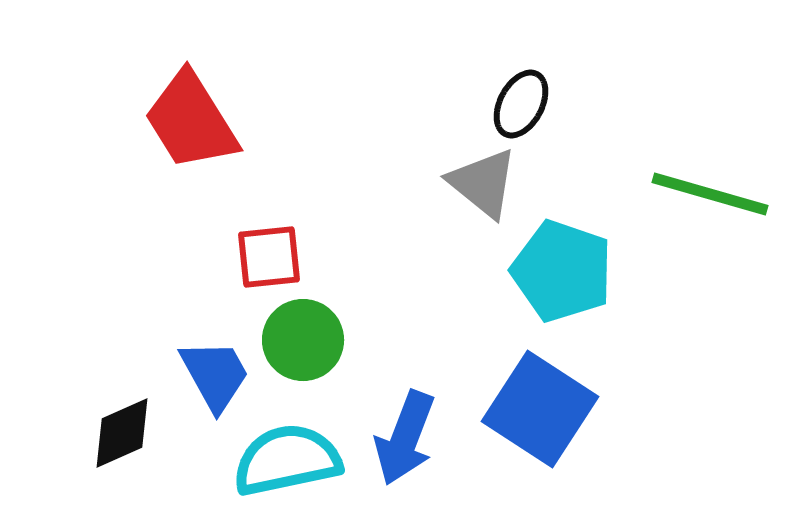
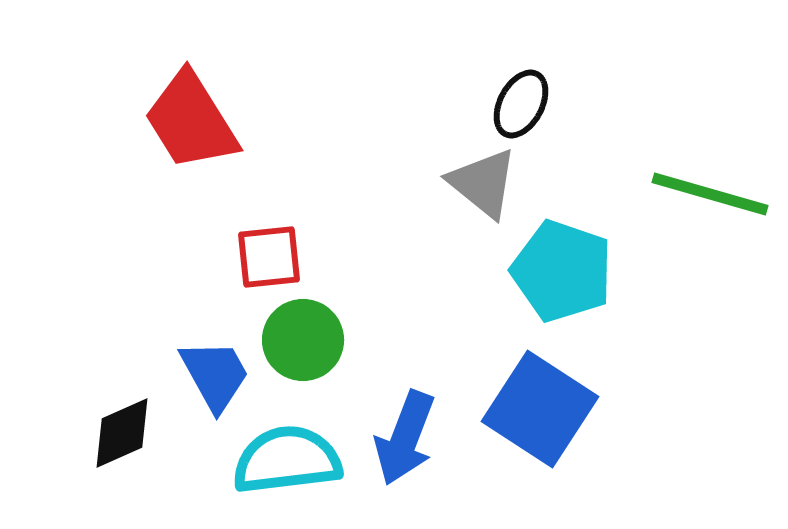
cyan semicircle: rotated 5 degrees clockwise
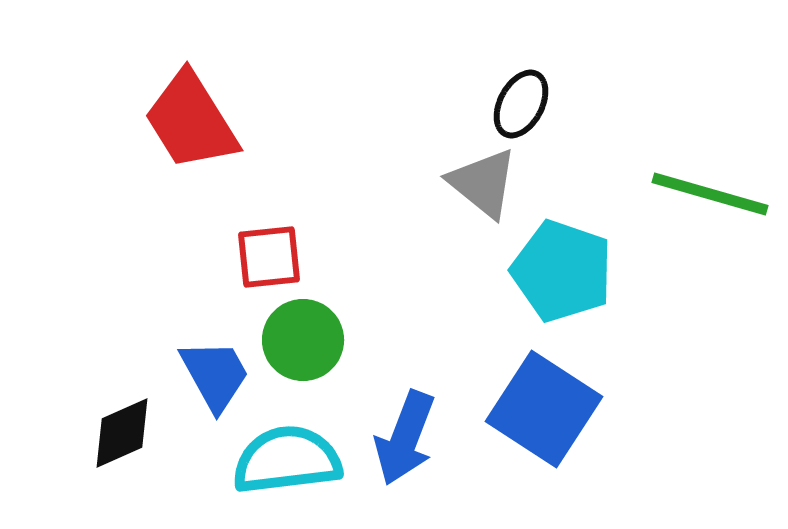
blue square: moved 4 px right
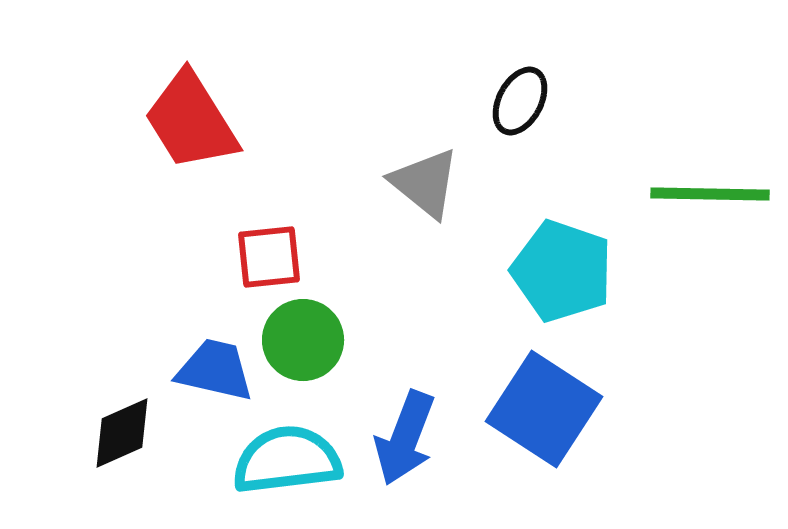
black ellipse: moved 1 px left, 3 px up
gray triangle: moved 58 px left
green line: rotated 15 degrees counterclockwise
blue trapezoid: moved 5 px up; rotated 48 degrees counterclockwise
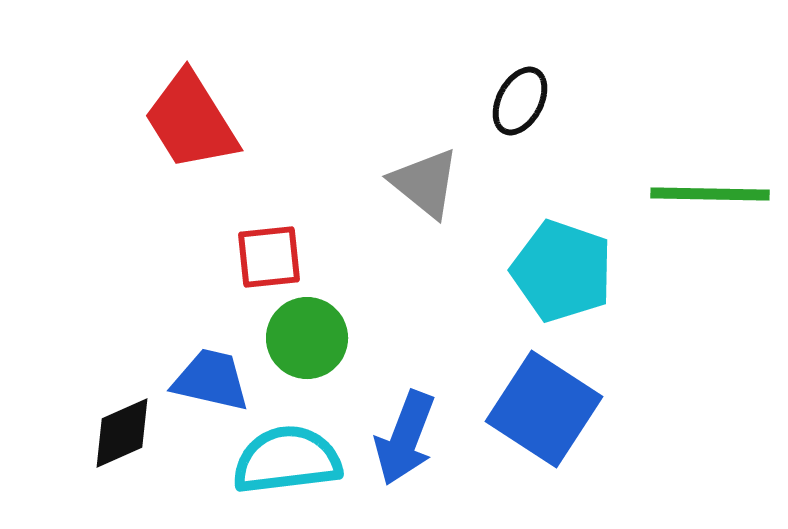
green circle: moved 4 px right, 2 px up
blue trapezoid: moved 4 px left, 10 px down
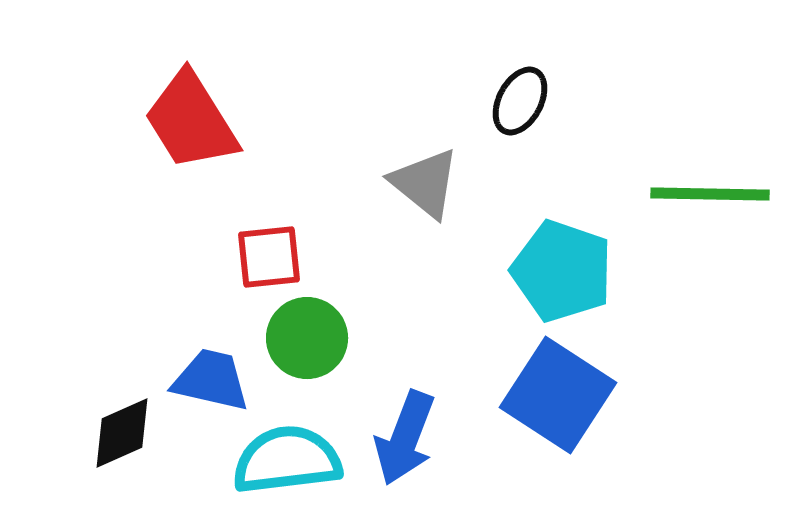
blue square: moved 14 px right, 14 px up
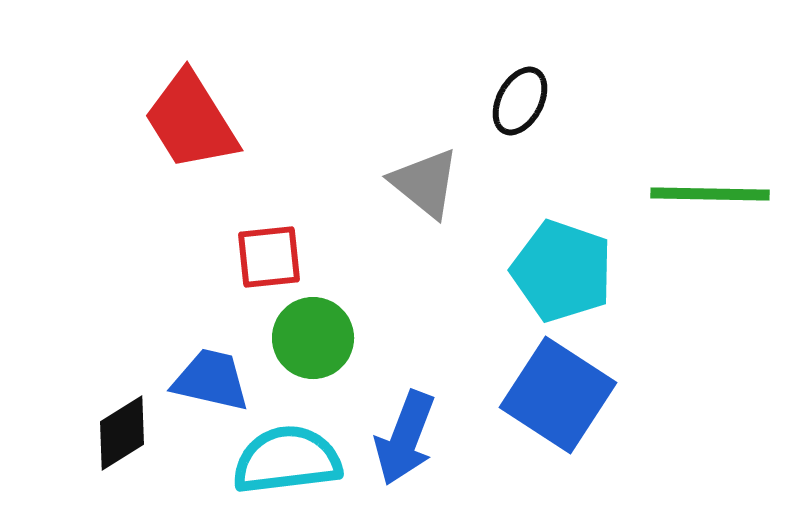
green circle: moved 6 px right
black diamond: rotated 8 degrees counterclockwise
